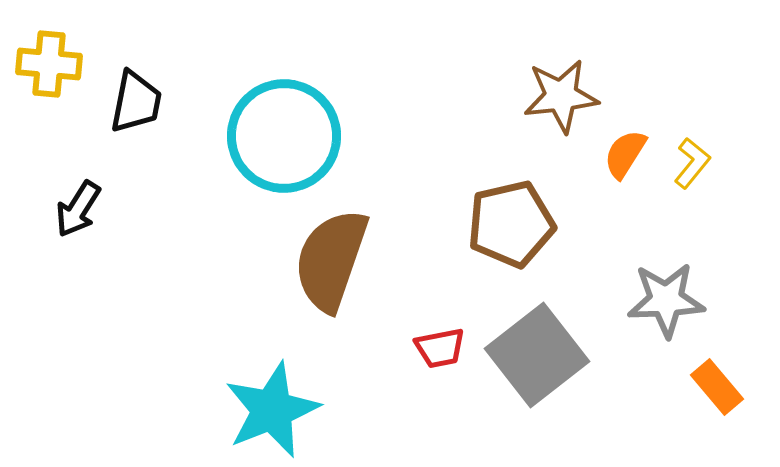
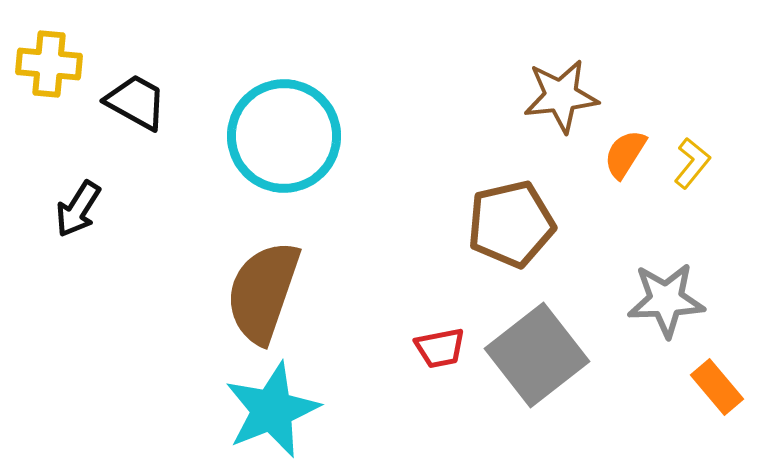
black trapezoid: rotated 72 degrees counterclockwise
brown semicircle: moved 68 px left, 32 px down
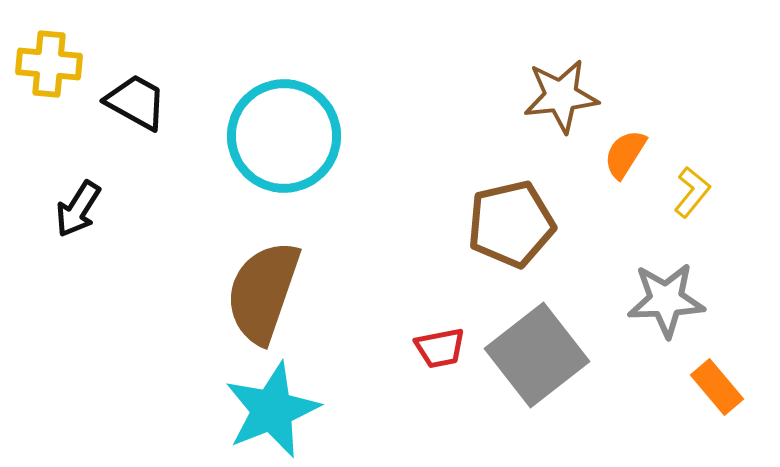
yellow L-shape: moved 29 px down
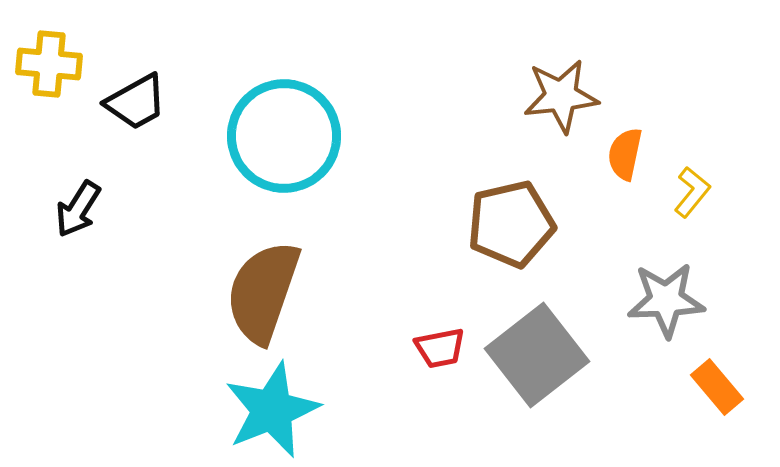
black trapezoid: rotated 122 degrees clockwise
orange semicircle: rotated 20 degrees counterclockwise
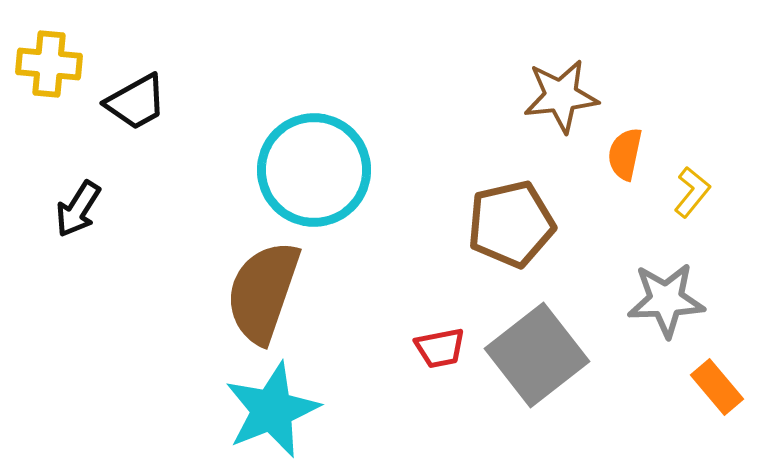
cyan circle: moved 30 px right, 34 px down
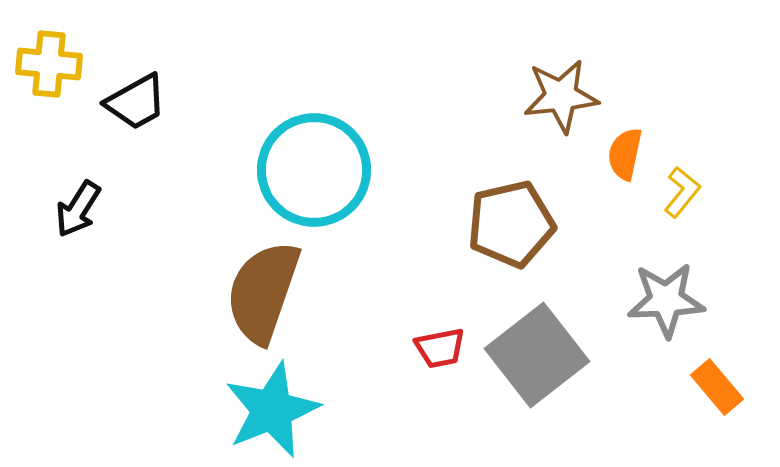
yellow L-shape: moved 10 px left
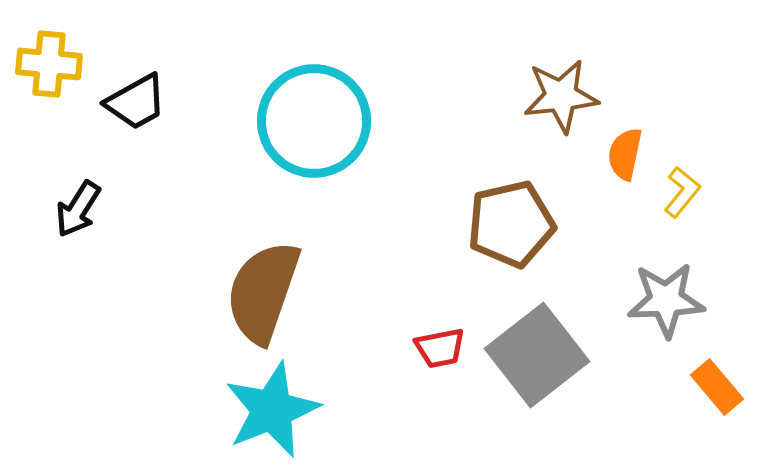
cyan circle: moved 49 px up
